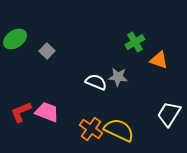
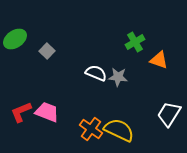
white semicircle: moved 9 px up
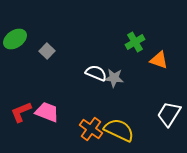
gray star: moved 4 px left, 1 px down
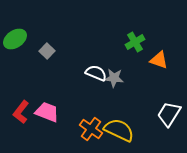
red L-shape: rotated 30 degrees counterclockwise
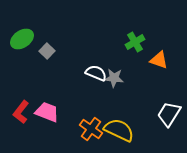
green ellipse: moved 7 px right
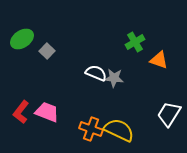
orange cross: rotated 15 degrees counterclockwise
